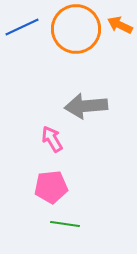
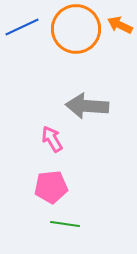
gray arrow: moved 1 px right; rotated 9 degrees clockwise
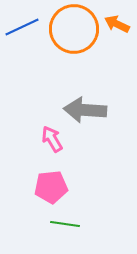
orange arrow: moved 3 px left, 1 px up
orange circle: moved 2 px left
gray arrow: moved 2 px left, 4 px down
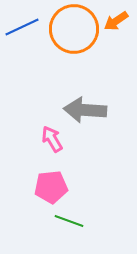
orange arrow: moved 1 px left, 3 px up; rotated 60 degrees counterclockwise
green line: moved 4 px right, 3 px up; rotated 12 degrees clockwise
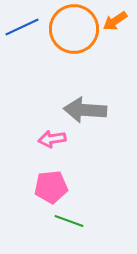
orange arrow: moved 1 px left
pink arrow: rotated 68 degrees counterclockwise
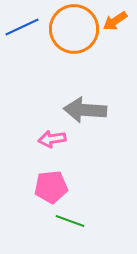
green line: moved 1 px right
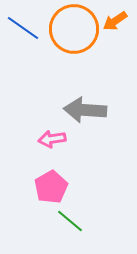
blue line: moved 1 px right, 1 px down; rotated 60 degrees clockwise
pink pentagon: rotated 24 degrees counterclockwise
green line: rotated 20 degrees clockwise
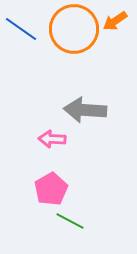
blue line: moved 2 px left, 1 px down
pink arrow: rotated 12 degrees clockwise
pink pentagon: moved 2 px down
green line: rotated 12 degrees counterclockwise
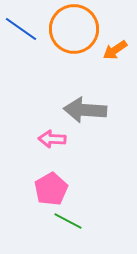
orange arrow: moved 29 px down
green line: moved 2 px left
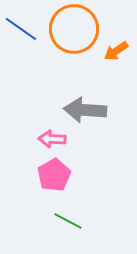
orange arrow: moved 1 px right, 1 px down
pink pentagon: moved 3 px right, 14 px up
